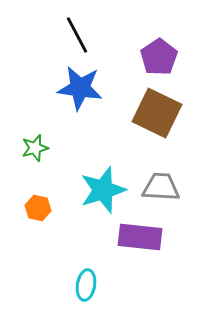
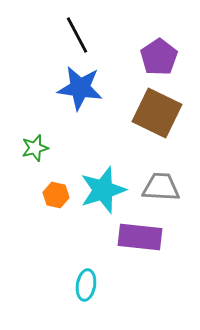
orange hexagon: moved 18 px right, 13 px up
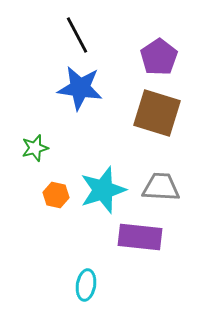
brown square: rotated 9 degrees counterclockwise
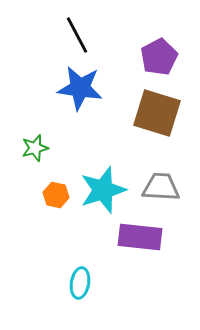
purple pentagon: rotated 6 degrees clockwise
cyan ellipse: moved 6 px left, 2 px up
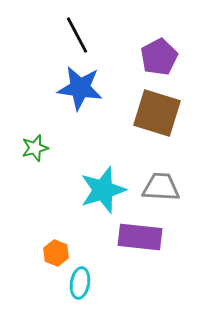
orange hexagon: moved 58 px down; rotated 10 degrees clockwise
